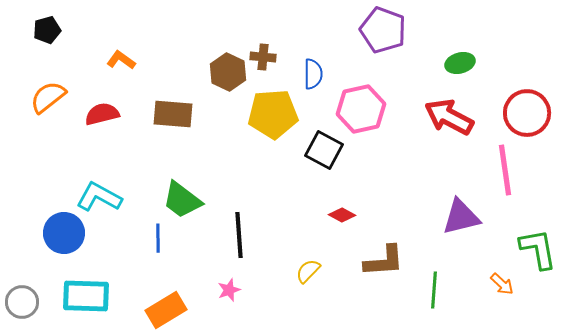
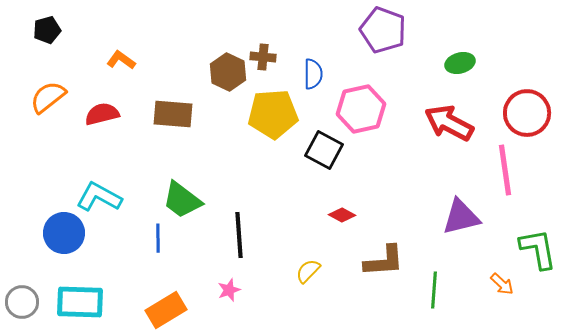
red arrow: moved 6 px down
cyan rectangle: moved 6 px left, 6 px down
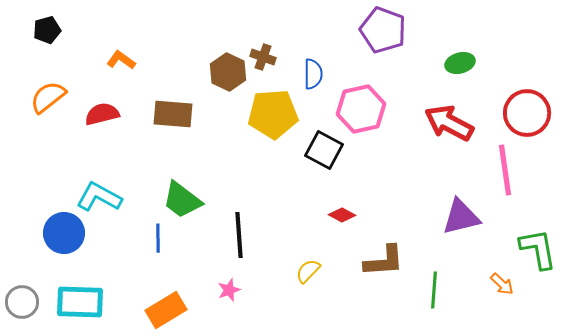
brown cross: rotated 15 degrees clockwise
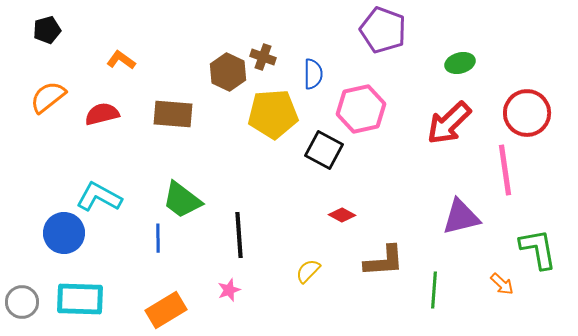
red arrow: rotated 72 degrees counterclockwise
cyan rectangle: moved 3 px up
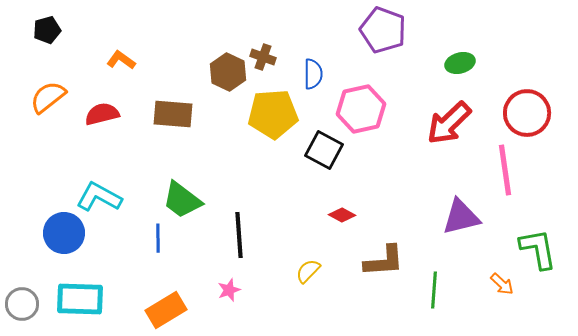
gray circle: moved 2 px down
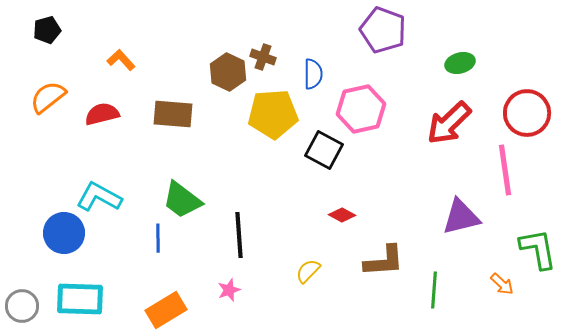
orange L-shape: rotated 12 degrees clockwise
gray circle: moved 2 px down
